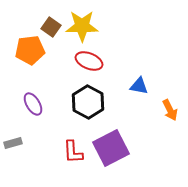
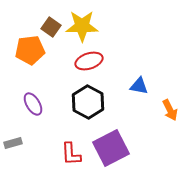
red ellipse: rotated 40 degrees counterclockwise
red L-shape: moved 2 px left, 2 px down
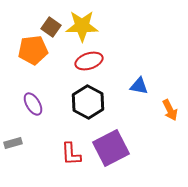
orange pentagon: moved 3 px right
